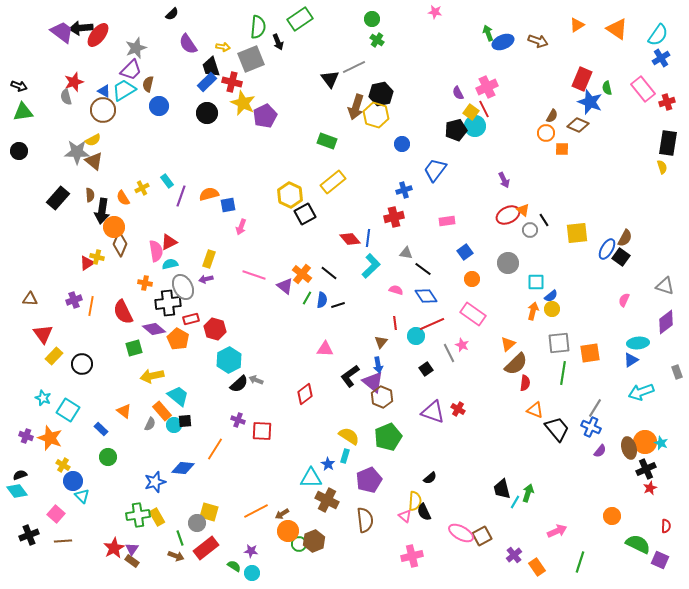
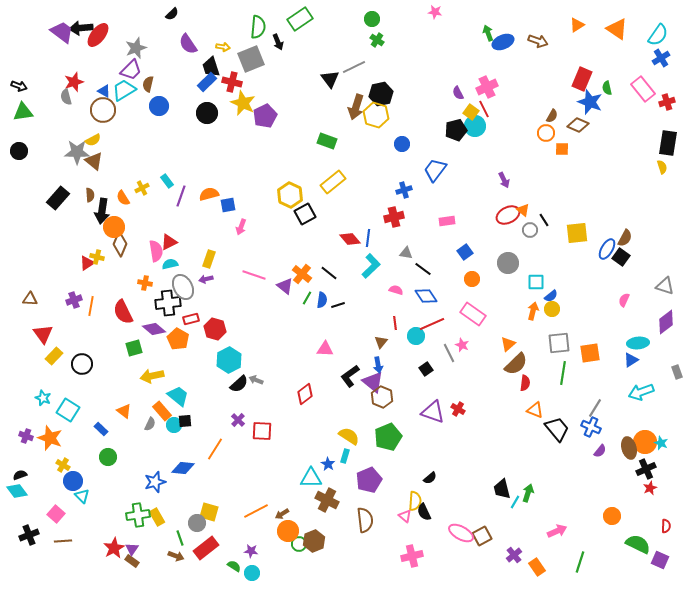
purple cross at (238, 420): rotated 24 degrees clockwise
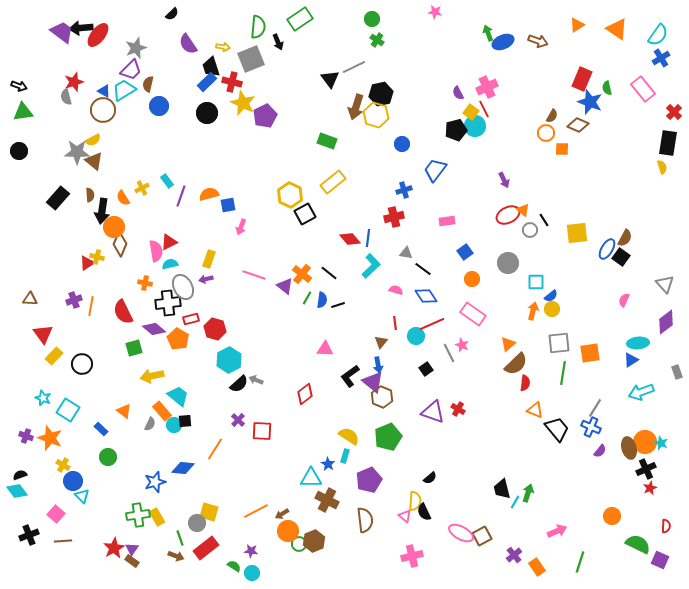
red cross at (667, 102): moved 7 px right, 10 px down; rotated 28 degrees counterclockwise
gray triangle at (665, 286): moved 2 px up; rotated 30 degrees clockwise
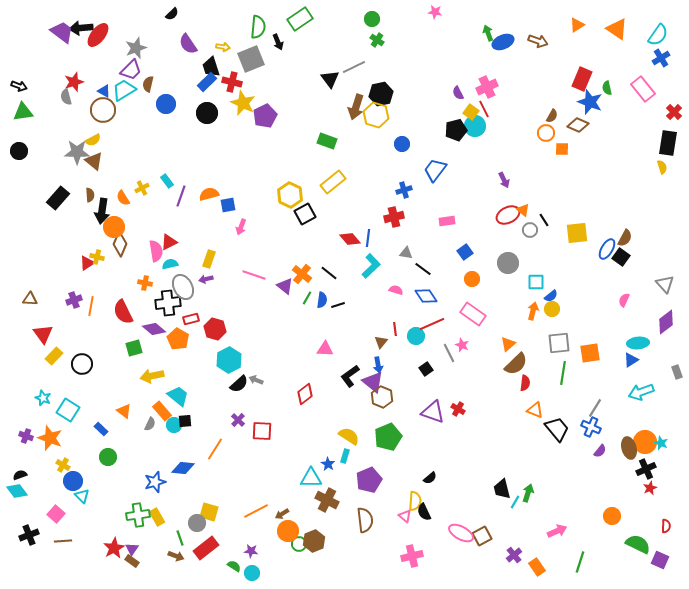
blue circle at (159, 106): moved 7 px right, 2 px up
red line at (395, 323): moved 6 px down
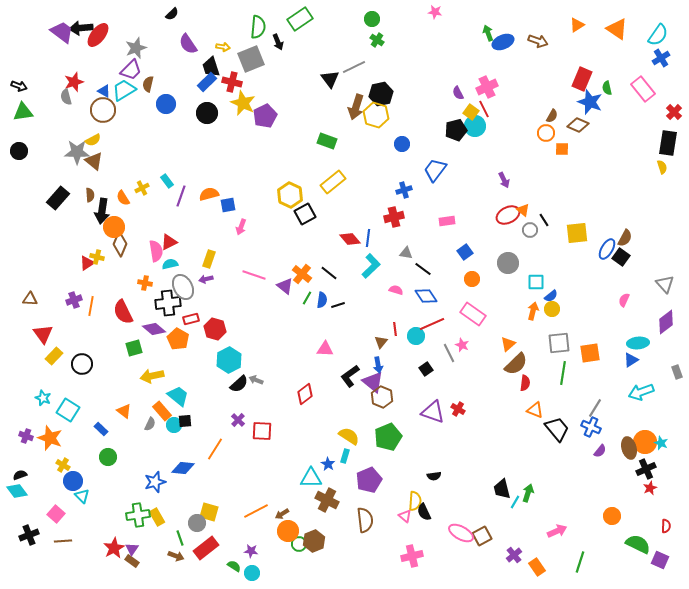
black semicircle at (430, 478): moved 4 px right, 2 px up; rotated 32 degrees clockwise
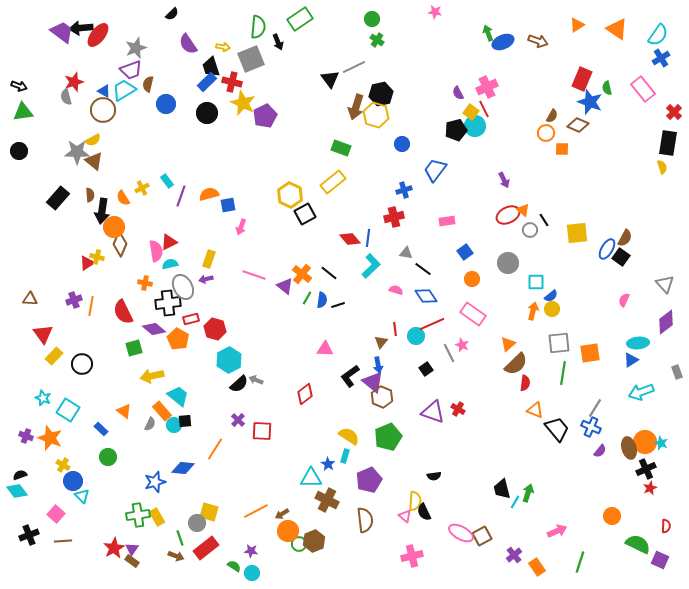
purple trapezoid at (131, 70): rotated 25 degrees clockwise
green rectangle at (327, 141): moved 14 px right, 7 px down
